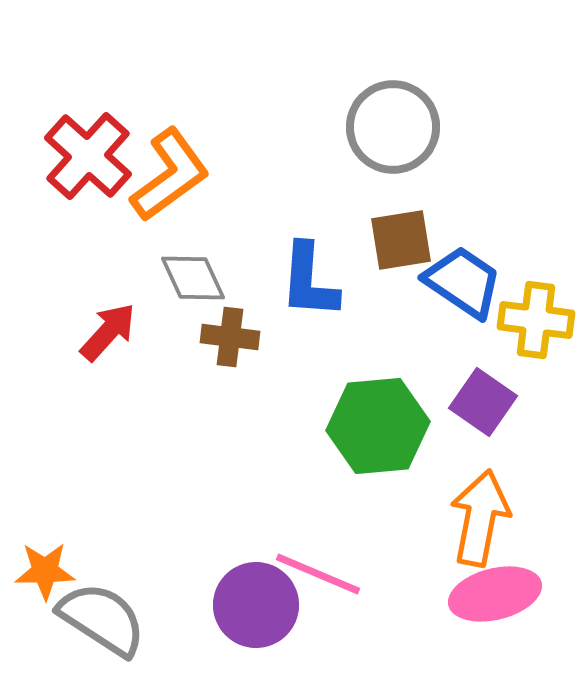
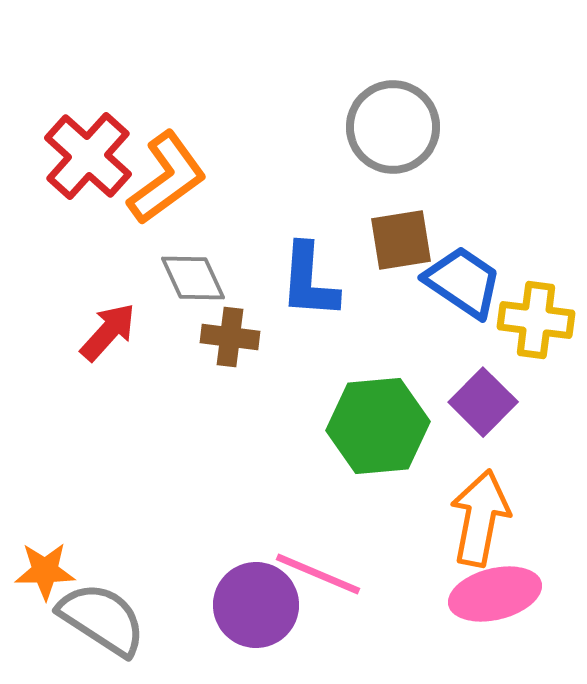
orange L-shape: moved 3 px left, 3 px down
purple square: rotated 10 degrees clockwise
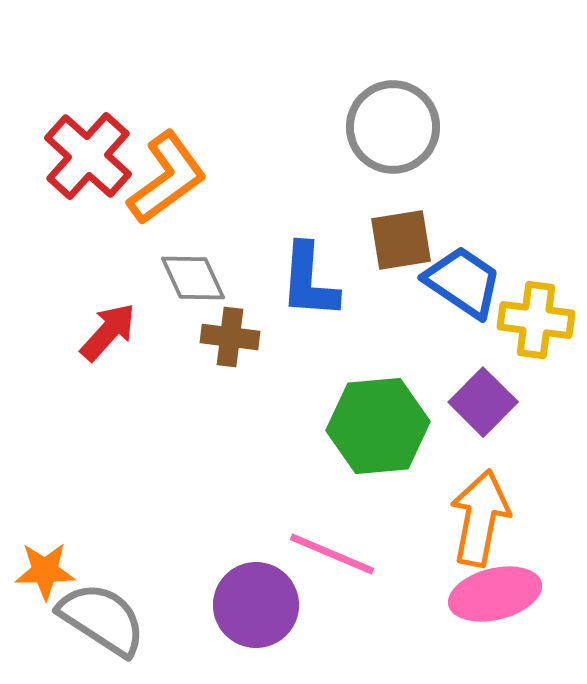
pink line: moved 14 px right, 20 px up
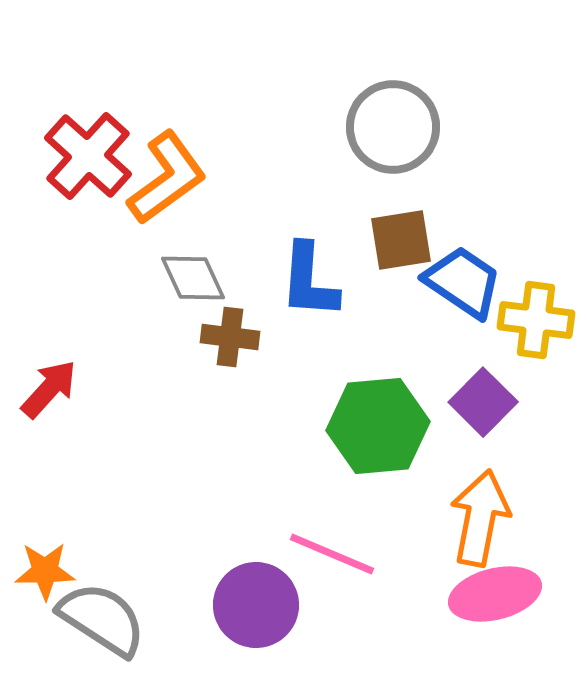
red arrow: moved 59 px left, 57 px down
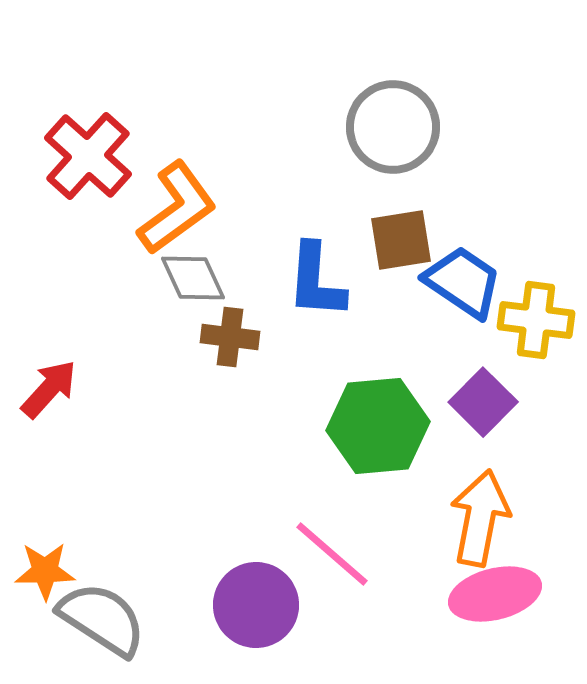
orange L-shape: moved 10 px right, 30 px down
blue L-shape: moved 7 px right
pink line: rotated 18 degrees clockwise
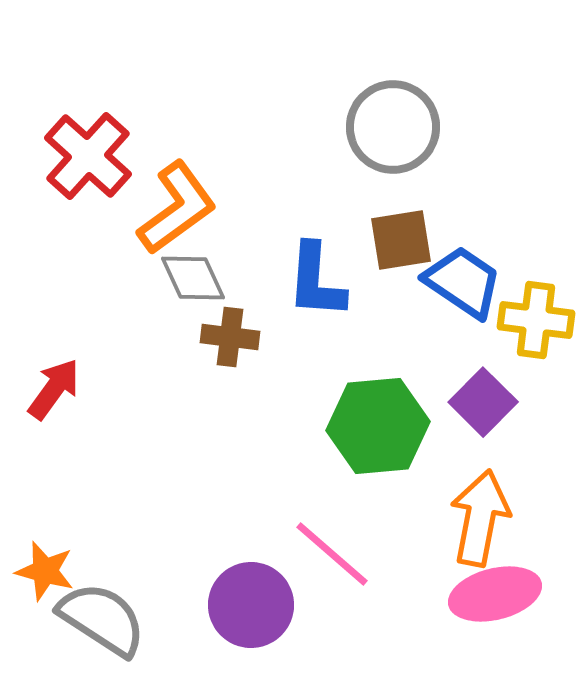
red arrow: moved 5 px right; rotated 6 degrees counterclockwise
orange star: rotated 16 degrees clockwise
purple circle: moved 5 px left
